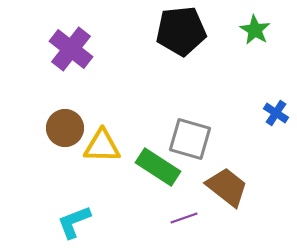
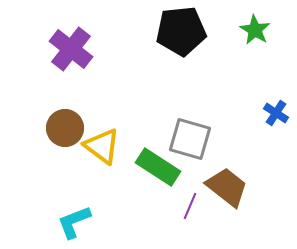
yellow triangle: rotated 36 degrees clockwise
purple line: moved 6 px right, 12 px up; rotated 48 degrees counterclockwise
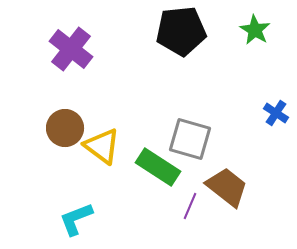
cyan L-shape: moved 2 px right, 3 px up
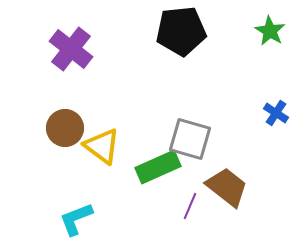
green star: moved 15 px right, 1 px down
green rectangle: rotated 57 degrees counterclockwise
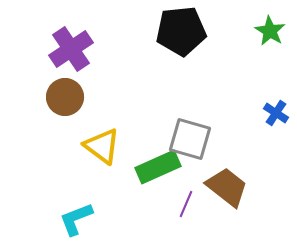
purple cross: rotated 18 degrees clockwise
brown circle: moved 31 px up
purple line: moved 4 px left, 2 px up
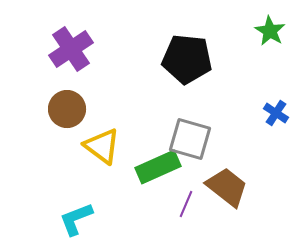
black pentagon: moved 6 px right, 28 px down; rotated 12 degrees clockwise
brown circle: moved 2 px right, 12 px down
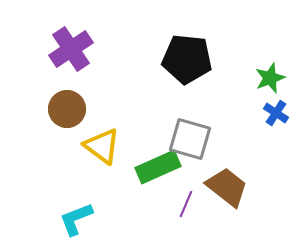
green star: moved 47 px down; rotated 20 degrees clockwise
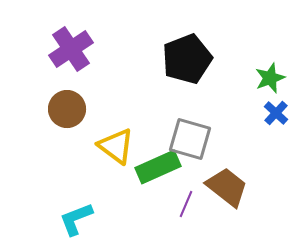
black pentagon: rotated 27 degrees counterclockwise
blue cross: rotated 10 degrees clockwise
yellow triangle: moved 14 px right
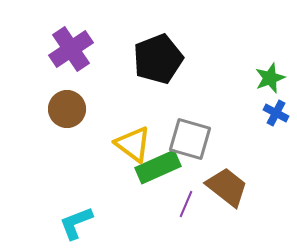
black pentagon: moved 29 px left
blue cross: rotated 15 degrees counterclockwise
yellow triangle: moved 17 px right, 2 px up
cyan L-shape: moved 4 px down
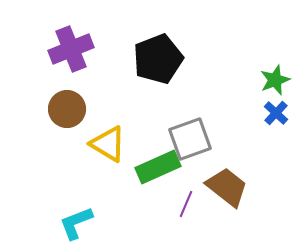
purple cross: rotated 12 degrees clockwise
green star: moved 5 px right, 2 px down
blue cross: rotated 15 degrees clockwise
gray square: rotated 36 degrees counterclockwise
yellow triangle: moved 25 px left; rotated 6 degrees counterclockwise
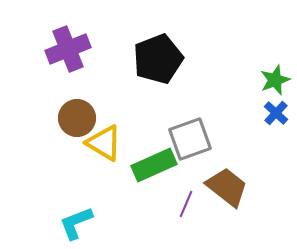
purple cross: moved 3 px left
brown circle: moved 10 px right, 9 px down
yellow triangle: moved 4 px left, 1 px up
green rectangle: moved 4 px left, 2 px up
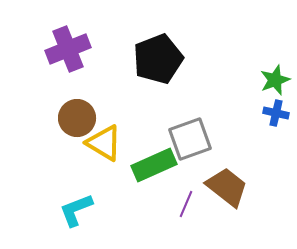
blue cross: rotated 30 degrees counterclockwise
cyan L-shape: moved 13 px up
